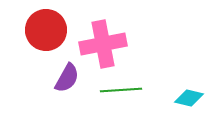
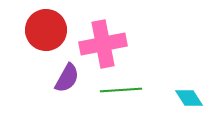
cyan diamond: rotated 44 degrees clockwise
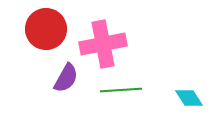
red circle: moved 1 px up
purple semicircle: moved 1 px left
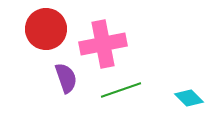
purple semicircle: rotated 48 degrees counterclockwise
green line: rotated 15 degrees counterclockwise
cyan diamond: rotated 12 degrees counterclockwise
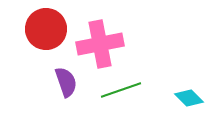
pink cross: moved 3 px left
purple semicircle: moved 4 px down
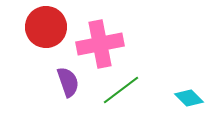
red circle: moved 2 px up
purple semicircle: moved 2 px right
green line: rotated 18 degrees counterclockwise
